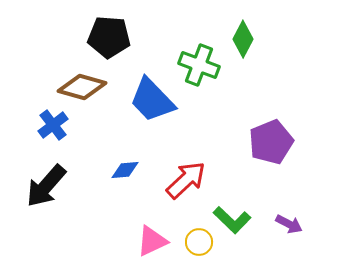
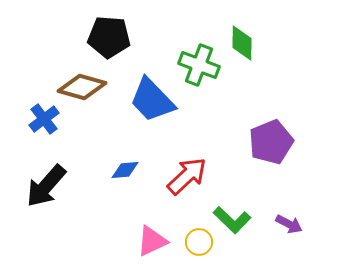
green diamond: moved 1 px left, 4 px down; rotated 27 degrees counterclockwise
blue cross: moved 9 px left, 6 px up
red arrow: moved 1 px right, 4 px up
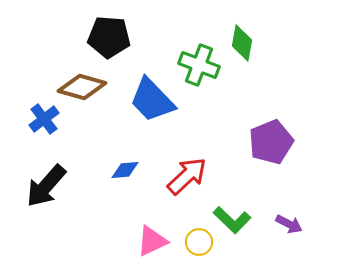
green diamond: rotated 9 degrees clockwise
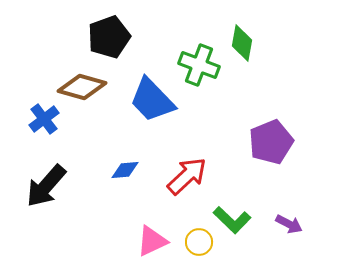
black pentagon: rotated 24 degrees counterclockwise
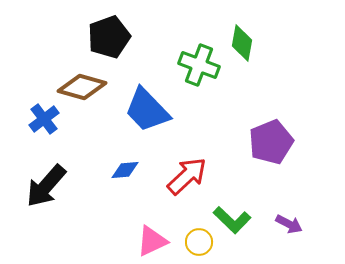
blue trapezoid: moved 5 px left, 10 px down
